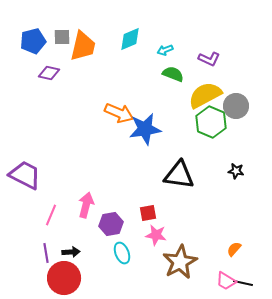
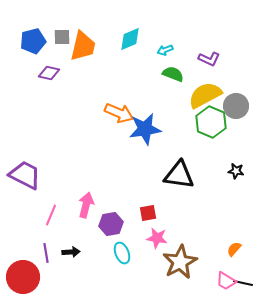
pink star: moved 1 px right, 3 px down
red circle: moved 41 px left, 1 px up
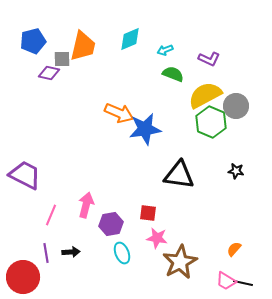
gray square: moved 22 px down
red square: rotated 18 degrees clockwise
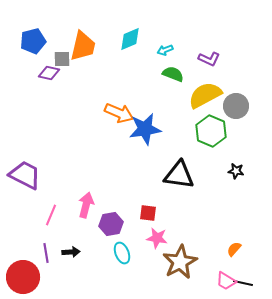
green hexagon: moved 9 px down
